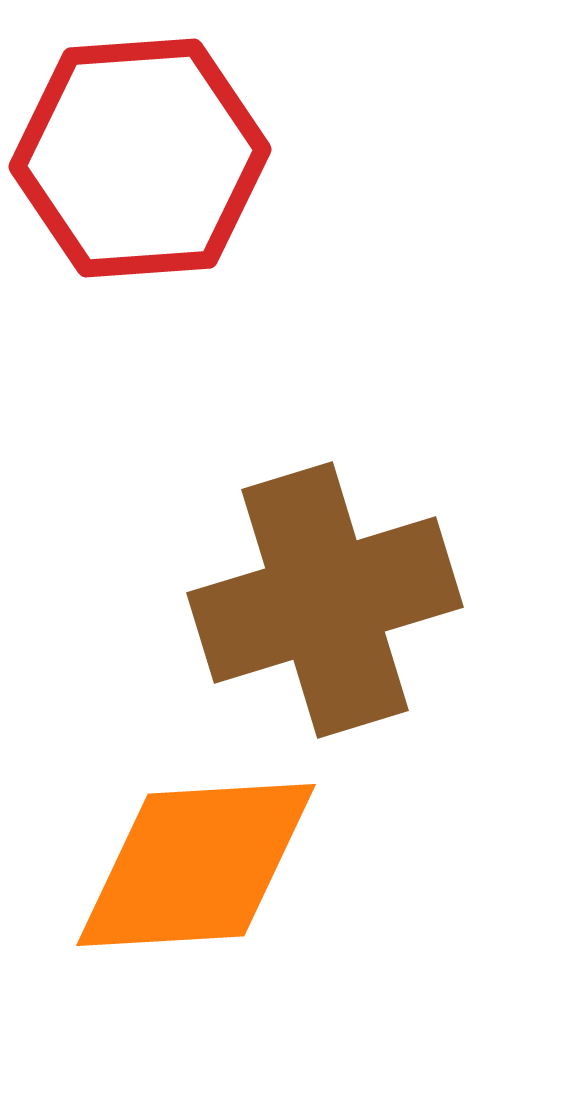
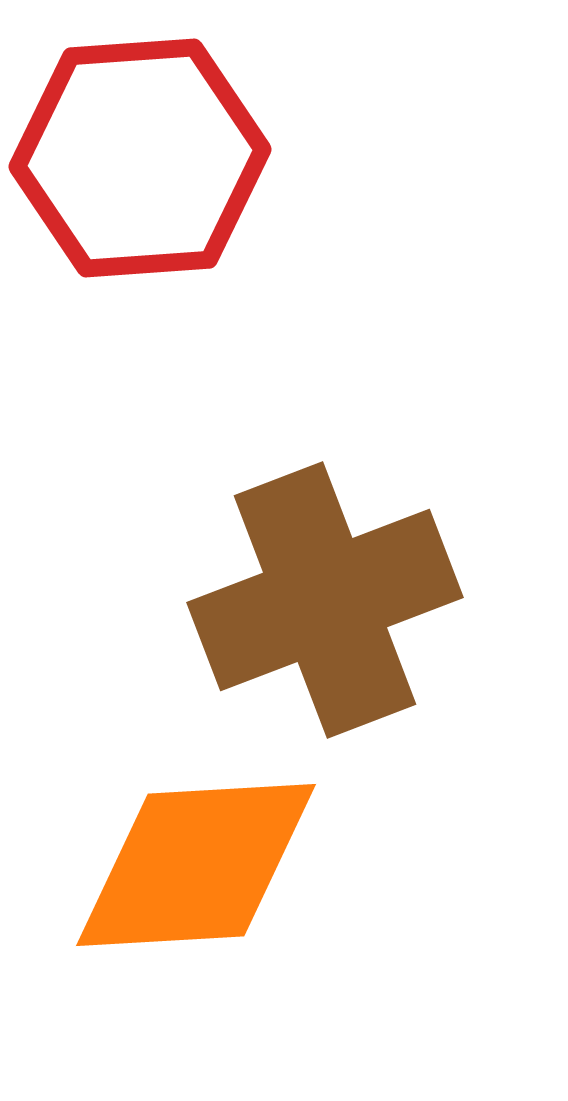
brown cross: rotated 4 degrees counterclockwise
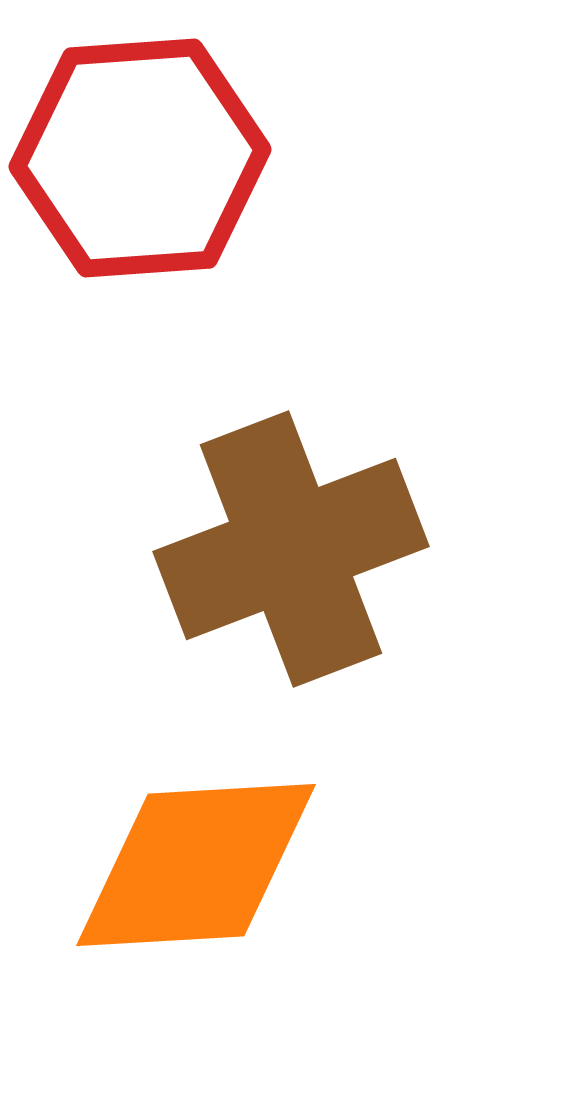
brown cross: moved 34 px left, 51 px up
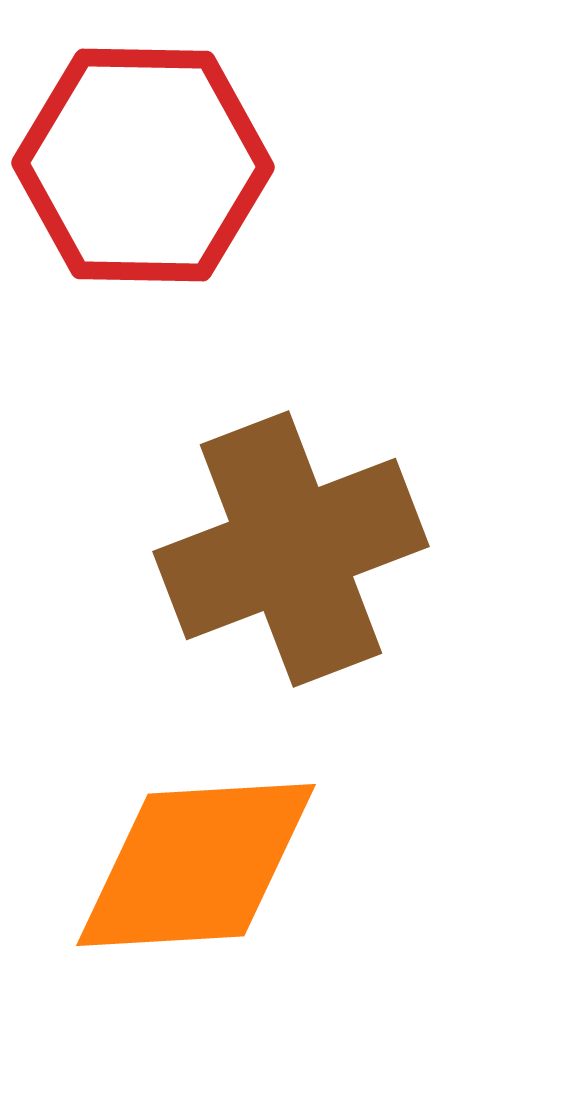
red hexagon: moved 3 px right, 7 px down; rotated 5 degrees clockwise
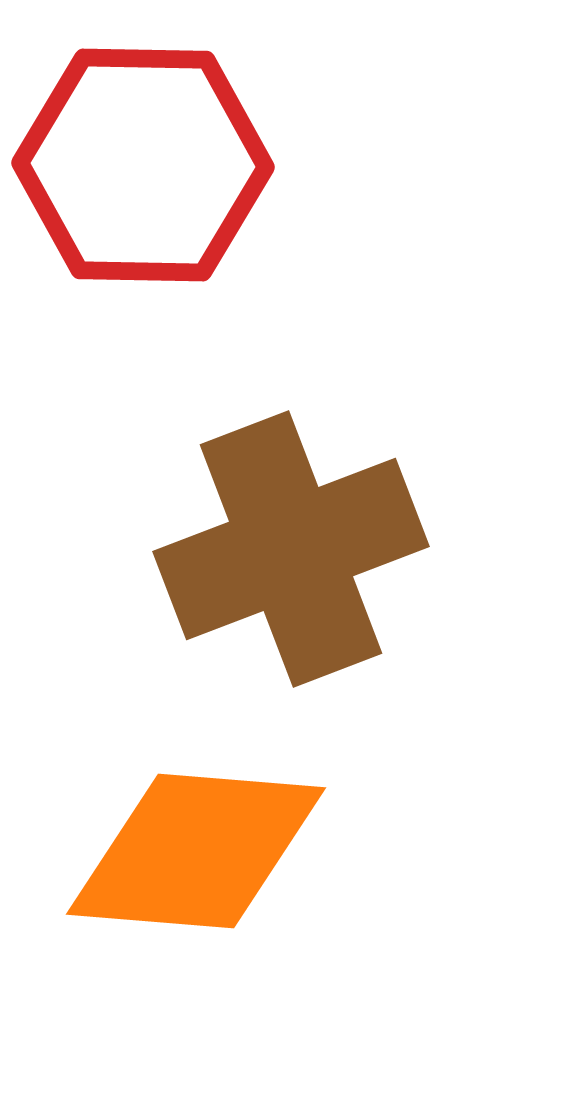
orange diamond: moved 14 px up; rotated 8 degrees clockwise
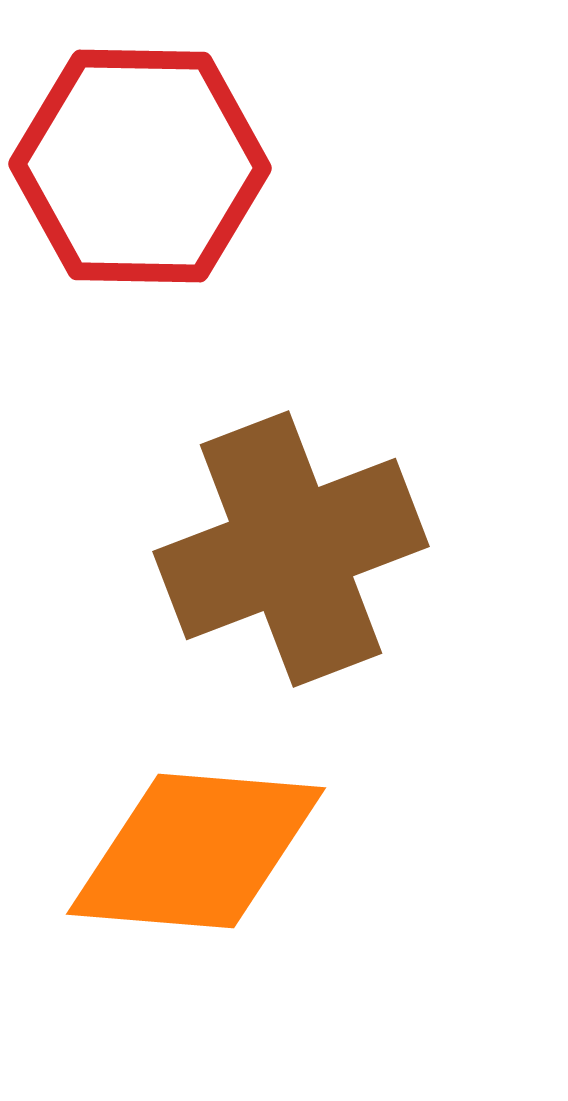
red hexagon: moved 3 px left, 1 px down
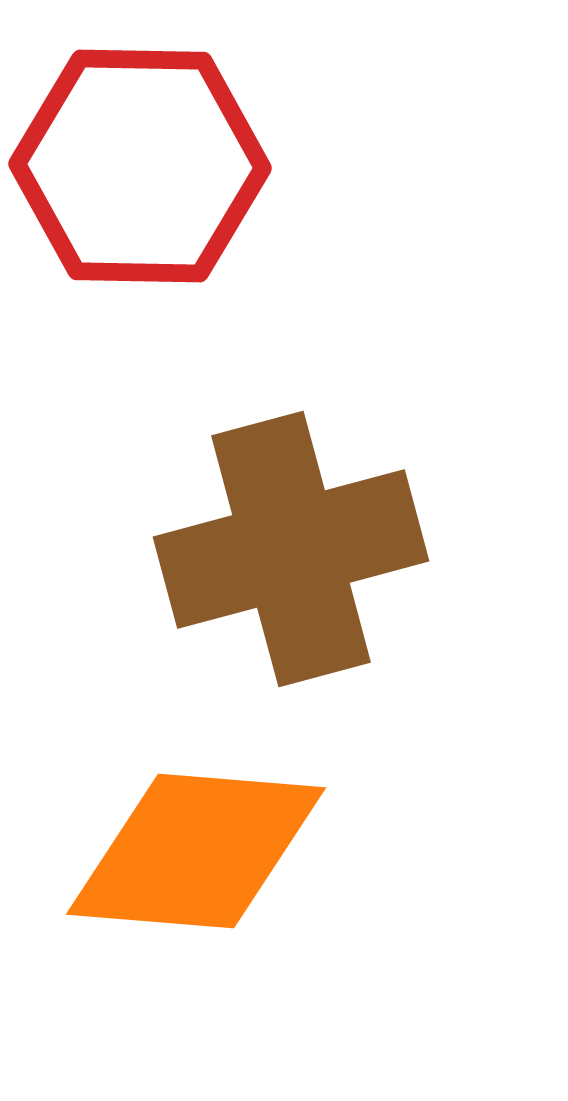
brown cross: rotated 6 degrees clockwise
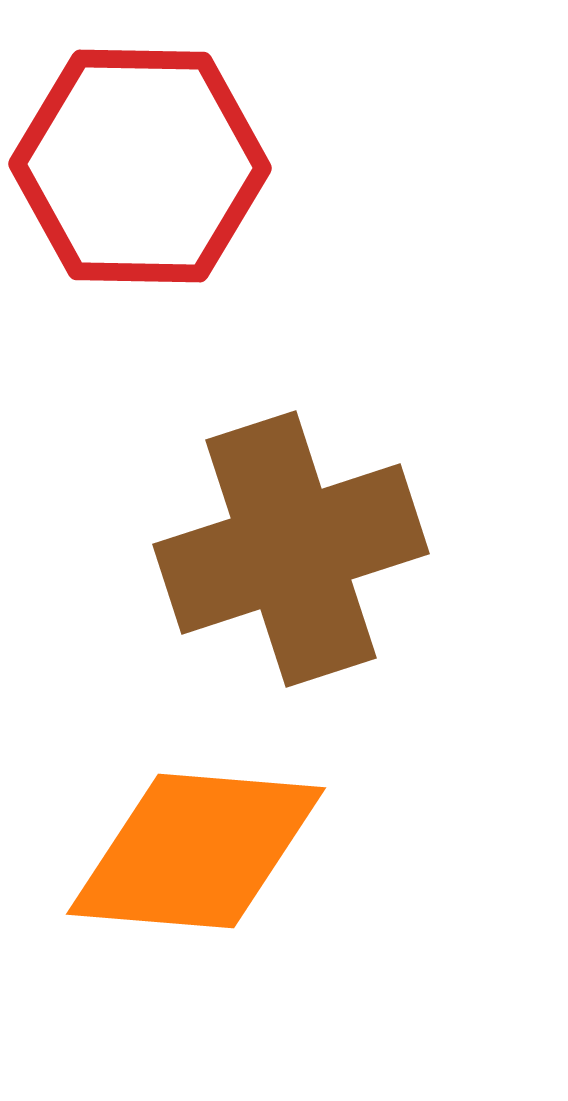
brown cross: rotated 3 degrees counterclockwise
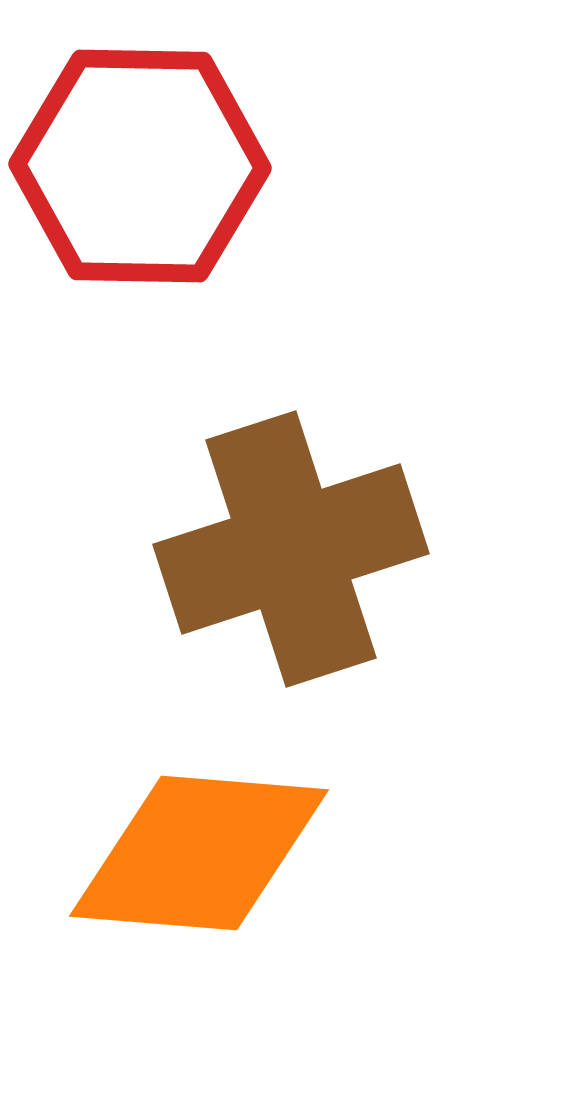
orange diamond: moved 3 px right, 2 px down
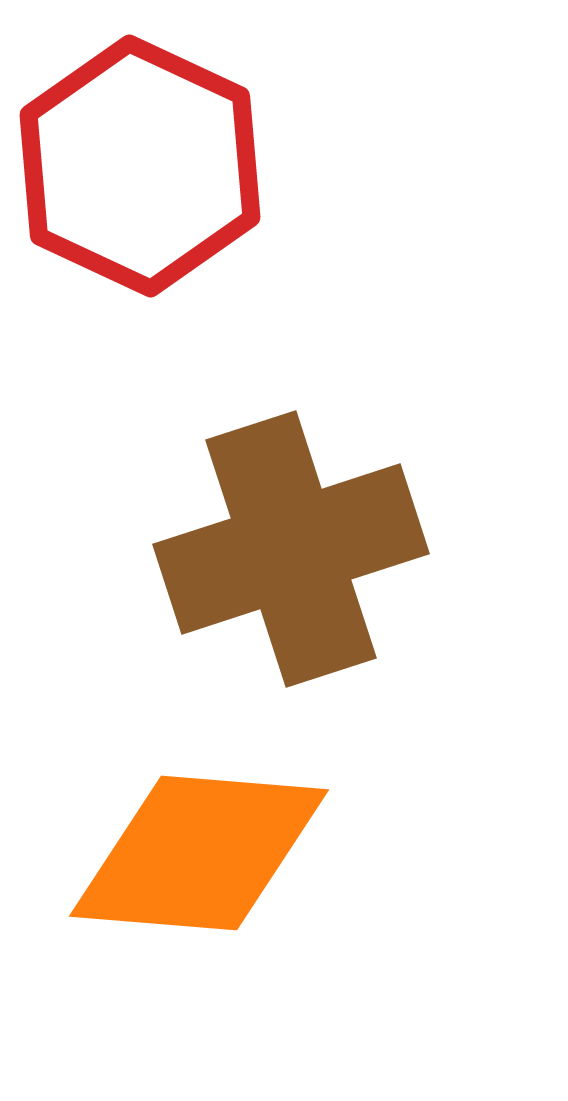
red hexagon: rotated 24 degrees clockwise
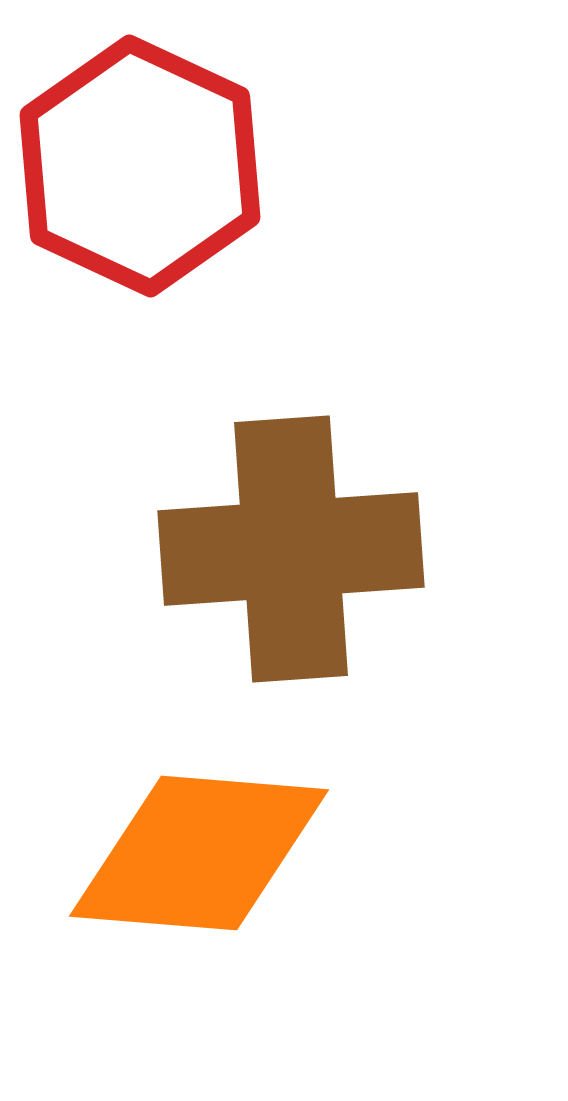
brown cross: rotated 14 degrees clockwise
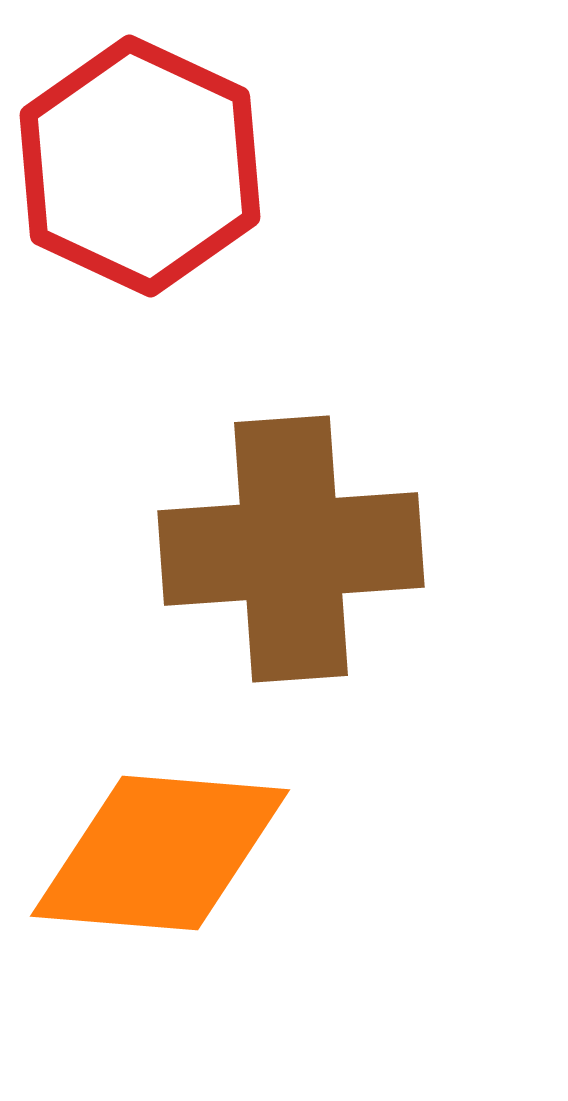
orange diamond: moved 39 px left
